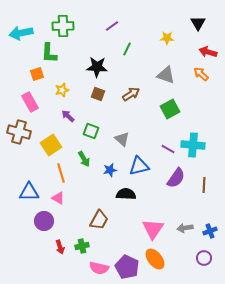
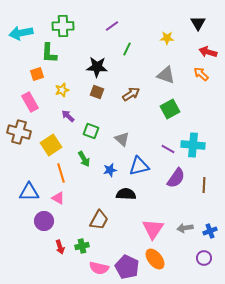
brown square at (98, 94): moved 1 px left, 2 px up
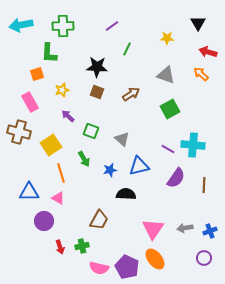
cyan arrow at (21, 33): moved 8 px up
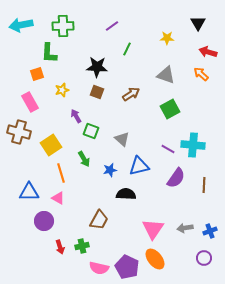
purple arrow at (68, 116): moved 8 px right; rotated 16 degrees clockwise
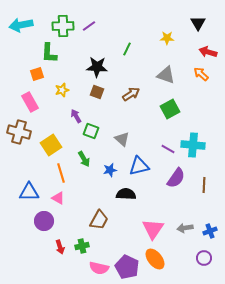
purple line at (112, 26): moved 23 px left
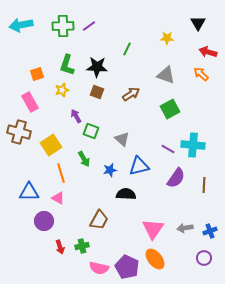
green L-shape at (49, 53): moved 18 px right, 12 px down; rotated 15 degrees clockwise
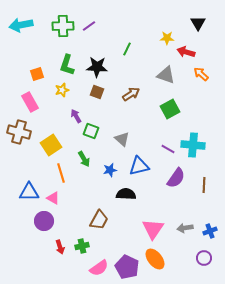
red arrow at (208, 52): moved 22 px left
pink triangle at (58, 198): moved 5 px left
pink semicircle at (99, 268): rotated 48 degrees counterclockwise
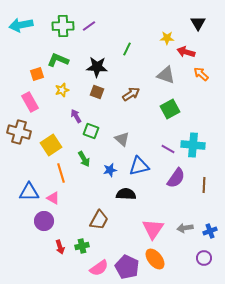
green L-shape at (67, 65): moved 9 px left, 5 px up; rotated 95 degrees clockwise
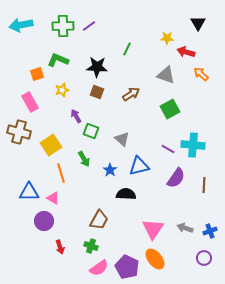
blue star at (110, 170): rotated 24 degrees counterclockwise
gray arrow at (185, 228): rotated 28 degrees clockwise
green cross at (82, 246): moved 9 px right; rotated 32 degrees clockwise
